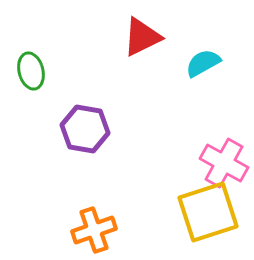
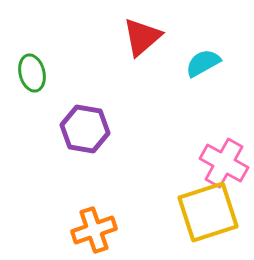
red triangle: rotated 15 degrees counterclockwise
green ellipse: moved 1 px right, 2 px down
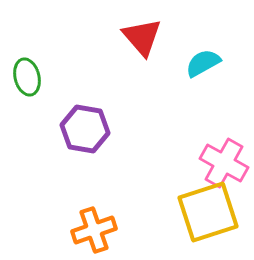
red triangle: rotated 30 degrees counterclockwise
green ellipse: moved 5 px left, 4 px down
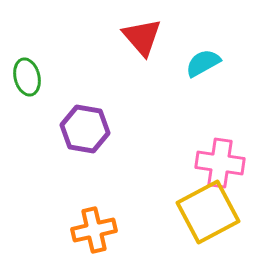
pink cross: moved 4 px left; rotated 21 degrees counterclockwise
yellow square: rotated 10 degrees counterclockwise
orange cross: rotated 6 degrees clockwise
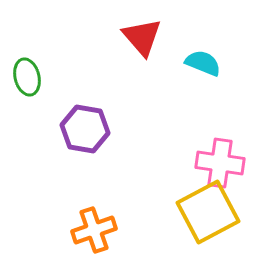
cyan semicircle: rotated 51 degrees clockwise
orange cross: rotated 6 degrees counterclockwise
